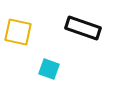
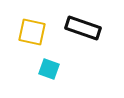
yellow square: moved 14 px right
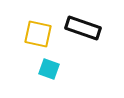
yellow square: moved 6 px right, 2 px down
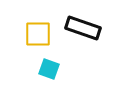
yellow square: rotated 12 degrees counterclockwise
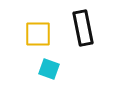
black rectangle: rotated 60 degrees clockwise
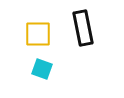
cyan square: moved 7 px left
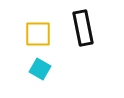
cyan square: moved 2 px left; rotated 10 degrees clockwise
